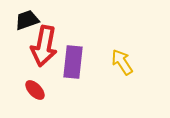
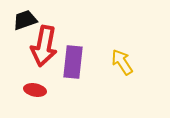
black trapezoid: moved 2 px left
red ellipse: rotated 35 degrees counterclockwise
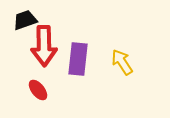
red arrow: rotated 12 degrees counterclockwise
purple rectangle: moved 5 px right, 3 px up
red ellipse: moved 3 px right; rotated 40 degrees clockwise
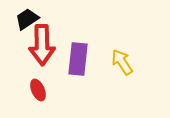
black trapezoid: moved 2 px right, 1 px up; rotated 15 degrees counterclockwise
red arrow: moved 2 px left, 1 px up
red ellipse: rotated 15 degrees clockwise
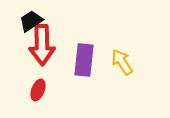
black trapezoid: moved 4 px right, 2 px down
purple rectangle: moved 6 px right, 1 px down
red ellipse: rotated 45 degrees clockwise
